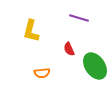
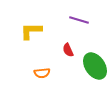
purple line: moved 2 px down
yellow L-shape: rotated 75 degrees clockwise
red semicircle: moved 1 px left, 1 px down
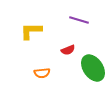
red semicircle: rotated 88 degrees counterclockwise
green ellipse: moved 2 px left, 2 px down
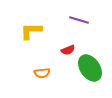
green ellipse: moved 3 px left
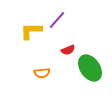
purple line: moved 22 px left; rotated 66 degrees counterclockwise
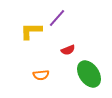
purple line: moved 2 px up
green ellipse: moved 1 px left, 6 px down
orange semicircle: moved 1 px left, 2 px down
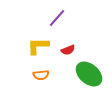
yellow L-shape: moved 7 px right, 15 px down
green ellipse: rotated 16 degrees counterclockwise
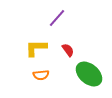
yellow L-shape: moved 2 px left, 2 px down
red semicircle: rotated 104 degrees counterclockwise
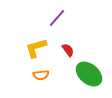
yellow L-shape: rotated 15 degrees counterclockwise
